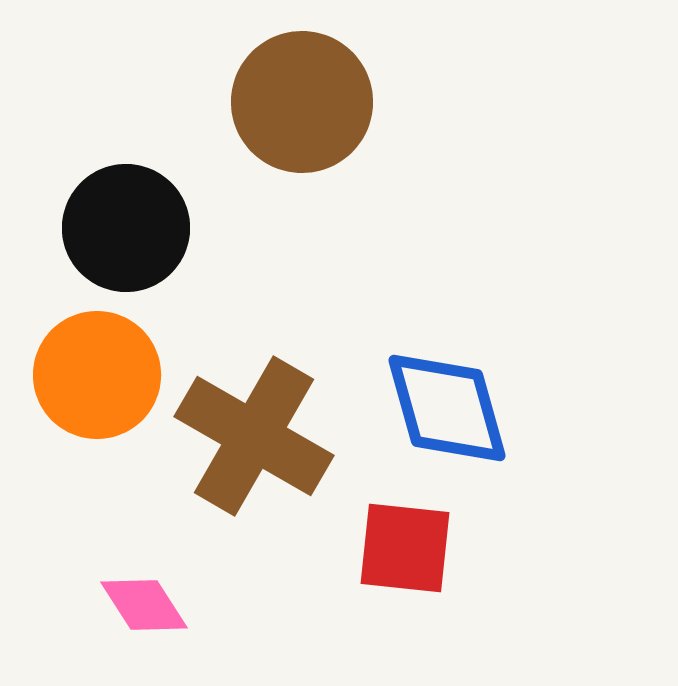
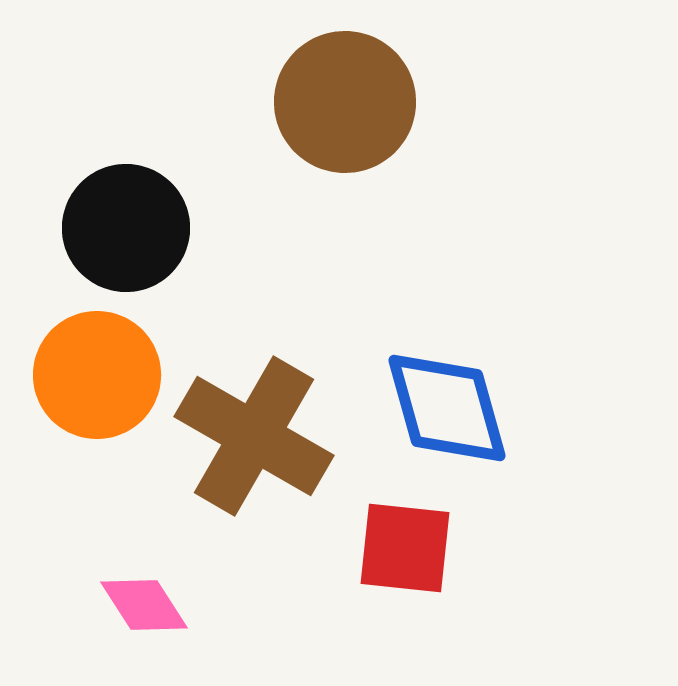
brown circle: moved 43 px right
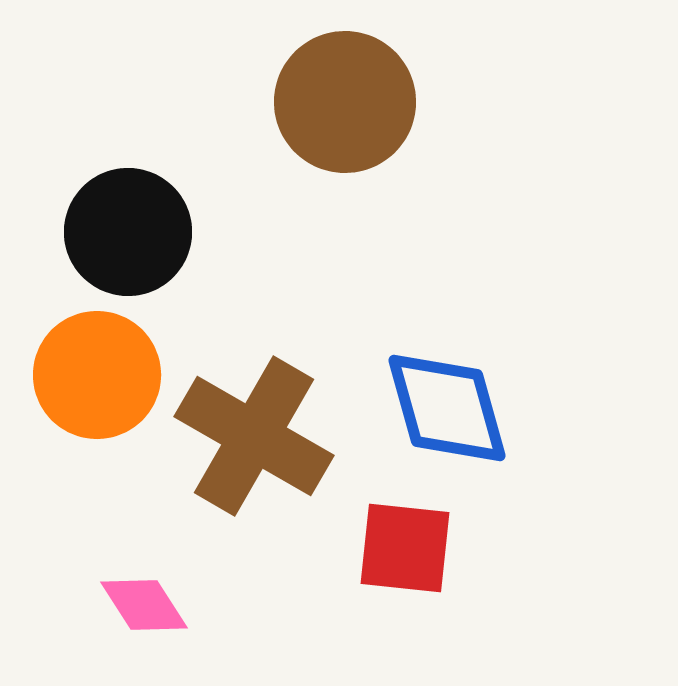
black circle: moved 2 px right, 4 px down
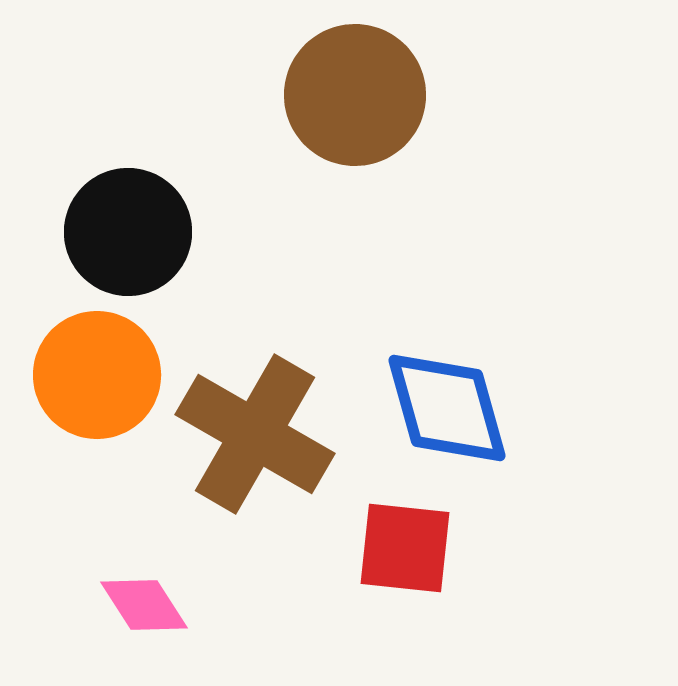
brown circle: moved 10 px right, 7 px up
brown cross: moved 1 px right, 2 px up
